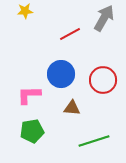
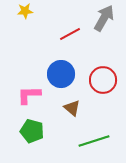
brown triangle: rotated 36 degrees clockwise
green pentagon: rotated 25 degrees clockwise
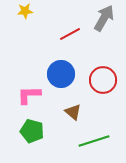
brown triangle: moved 1 px right, 4 px down
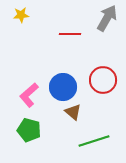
yellow star: moved 4 px left, 4 px down
gray arrow: moved 3 px right
red line: rotated 30 degrees clockwise
blue circle: moved 2 px right, 13 px down
pink L-shape: rotated 40 degrees counterclockwise
green pentagon: moved 3 px left, 1 px up
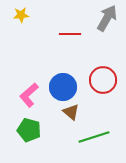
brown triangle: moved 2 px left
green line: moved 4 px up
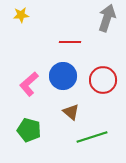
gray arrow: rotated 12 degrees counterclockwise
red line: moved 8 px down
blue circle: moved 11 px up
pink L-shape: moved 11 px up
green line: moved 2 px left
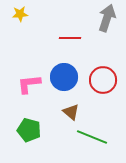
yellow star: moved 1 px left, 1 px up
red line: moved 4 px up
blue circle: moved 1 px right, 1 px down
pink L-shape: rotated 35 degrees clockwise
green line: rotated 40 degrees clockwise
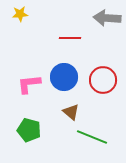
gray arrow: rotated 104 degrees counterclockwise
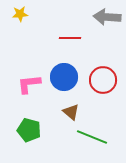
gray arrow: moved 1 px up
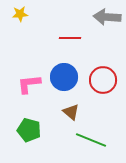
green line: moved 1 px left, 3 px down
